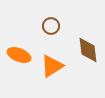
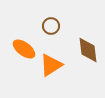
orange ellipse: moved 5 px right, 6 px up; rotated 15 degrees clockwise
orange triangle: moved 1 px left, 1 px up
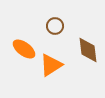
brown circle: moved 4 px right
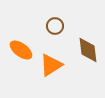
orange ellipse: moved 3 px left, 1 px down
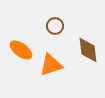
orange triangle: rotated 15 degrees clockwise
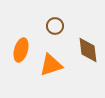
orange ellipse: rotated 70 degrees clockwise
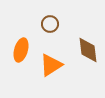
brown circle: moved 5 px left, 2 px up
orange triangle: rotated 15 degrees counterclockwise
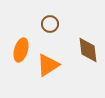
orange triangle: moved 3 px left
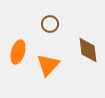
orange ellipse: moved 3 px left, 2 px down
orange triangle: rotated 15 degrees counterclockwise
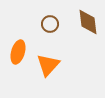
brown diamond: moved 28 px up
